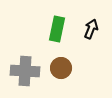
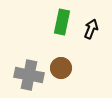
green rectangle: moved 5 px right, 7 px up
gray cross: moved 4 px right, 4 px down; rotated 8 degrees clockwise
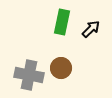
black arrow: rotated 24 degrees clockwise
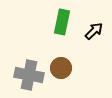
black arrow: moved 3 px right, 2 px down
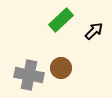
green rectangle: moved 1 px left, 2 px up; rotated 35 degrees clockwise
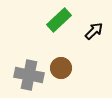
green rectangle: moved 2 px left
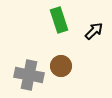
green rectangle: rotated 65 degrees counterclockwise
brown circle: moved 2 px up
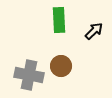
green rectangle: rotated 15 degrees clockwise
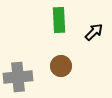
black arrow: moved 1 px down
gray cross: moved 11 px left, 2 px down; rotated 16 degrees counterclockwise
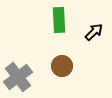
brown circle: moved 1 px right
gray cross: rotated 32 degrees counterclockwise
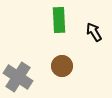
black arrow: rotated 78 degrees counterclockwise
gray cross: rotated 20 degrees counterclockwise
